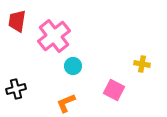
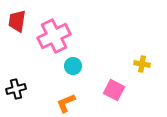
pink cross: rotated 12 degrees clockwise
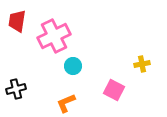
yellow cross: rotated 21 degrees counterclockwise
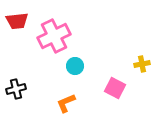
red trapezoid: rotated 105 degrees counterclockwise
cyan circle: moved 2 px right
pink square: moved 1 px right, 2 px up
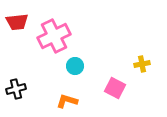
red trapezoid: moved 1 px down
orange L-shape: moved 1 px right, 2 px up; rotated 40 degrees clockwise
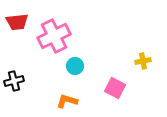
yellow cross: moved 1 px right, 3 px up
black cross: moved 2 px left, 8 px up
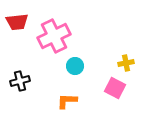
yellow cross: moved 17 px left, 2 px down
black cross: moved 6 px right
orange L-shape: rotated 15 degrees counterclockwise
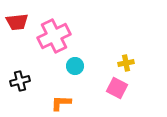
pink square: moved 2 px right
orange L-shape: moved 6 px left, 2 px down
